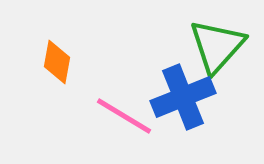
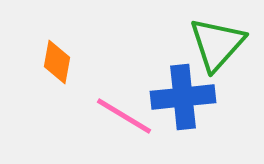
green triangle: moved 2 px up
blue cross: rotated 16 degrees clockwise
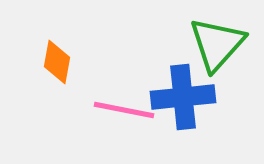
pink line: moved 6 px up; rotated 20 degrees counterclockwise
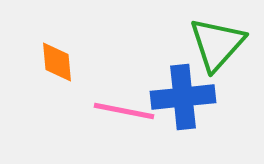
orange diamond: rotated 15 degrees counterclockwise
pink line: moved 1 px down
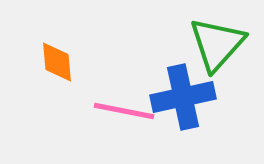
blue cross: rotated 6 degrees counterclockwise
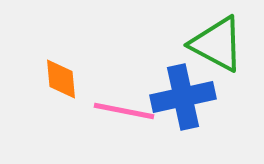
green triangle: rotated 44 degrees counterclockwise
orange diamond: moved 4 px right, 17 px down
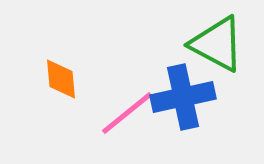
pink line: moved 3 px right, 2 px down; rotated 50 degrees counterclockwise
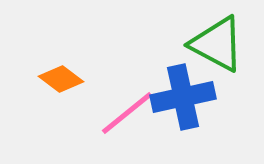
orange diamond: rotated 48 degrees counterclockwise
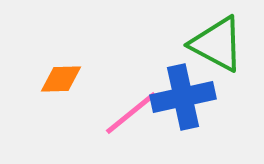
orange diamond: rotated 39 degrees counterclockwise
pink line: moved 4 px right
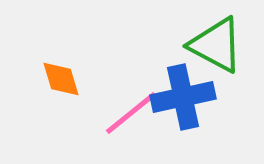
green triangle: moved 1 px left, 1 px down
orange diamond: rotated 75 degrees clockwise
